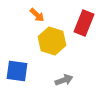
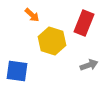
orange arrow: moved 5 px left
gray arrow: moved 25 px right, 15 px up
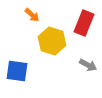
gray arrow: moved 1 px left; rotated 48 degrees clockwise
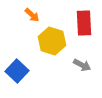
red rectangle: rotated 25 degrees counterclockwise
gray arrow: moved 6 px left
blue square: rotated 35 degrees clockwise
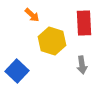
gray arrow: rotated 54 degrees clockwise
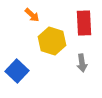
gray arrow: moved 2 px up
